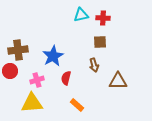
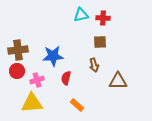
blue star: rotated 25 degrees clockwise
red circle: moved 7 px right
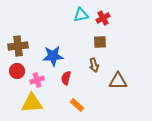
red cross: rotated 32 degrees counterclockwise
brown cross: moved 4 px up
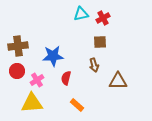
cyan triangle: moved 1 px up
pink cross: rotated 16 degrees counterclockwise
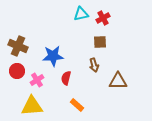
brown cross: rotated 30 degrees clockwise
yellow triangle: moved 3 px down
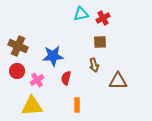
orange rectangle: rotated 48 degrees clockwise
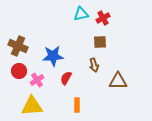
red circle: moved 2 px right
red semicircle: rotated 16 degrees clockwise
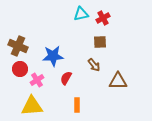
brown arrow: rotated 24 degrees counterclockwise
red circle: moved 1 px right, 2 px up
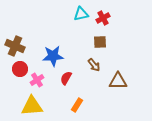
brown cross: moved 3 px left
orange rectangle: rotated 32 degrees clockwise
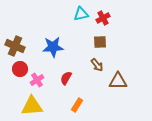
blue star: moved 9 px up
brown arrow: moved 3 px right
